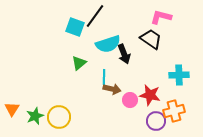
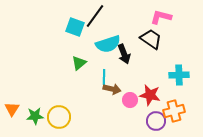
green star: rotated 18 degrees clockwise
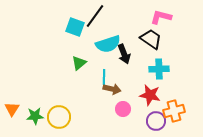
cyan cross: moved 20 px left, 6 px up
pink circle: moved 7 px left, 9 px down
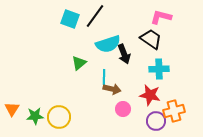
cyan square: moved 5 px left, 8 px up
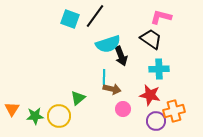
black arrow: moved 3 px left, 2 px down
green triangle: moved 1 px left, 35 px down
yellow circle: moved 1 px up
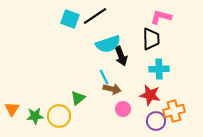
black line: rotated 20 degrees clockwise
black trapezoid: rotated 55 degrees clockwise
cyan line: rotated 28 degrees counterclockwise
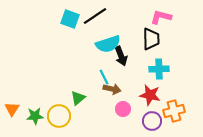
purple circle: moved 4 px left
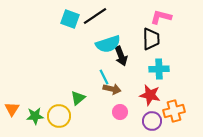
pink circle: moved 3 px left, 3 px down
